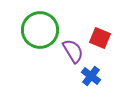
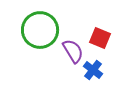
blue cross: moved 2 px right, 6 px up
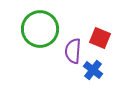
green circle: moved 1 px up
purple semicircle: rotated 145 degrees counterclockwise
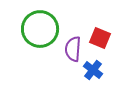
purple semicircle: moved 2 px up
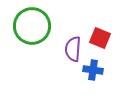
green circle: moved 8 px left, 3 px up
blue cross: rotated 30 degrees counterclockwise
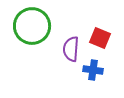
purple semicircle: moved 2 px left
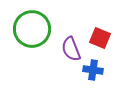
green circle: moved 3 px down
purple semicircle: rotated 25 degrees counterclockwise
